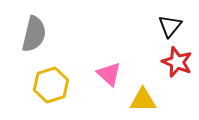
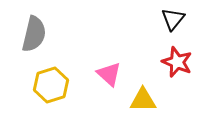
black triangle: moved 3 px right, 7 px up
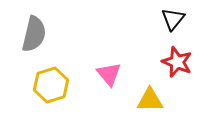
pink triangle: rotated 8 degrees clockwise
yellow triangle: moved 7 px right
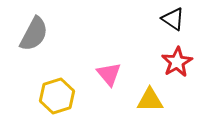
black triangle: rotated 35 degrees counterclockwise
gray semicircle: rotated 15 degrees clockwise
red star: rotated 20 degrees clockwise
yellow hexagon: moved 6 px right, 11 px down
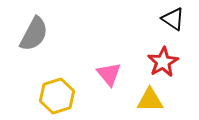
red star: moved 14 px left
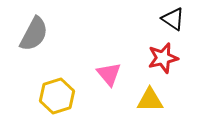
red star: moved 4 px up; rotated 16 degrees clockwise
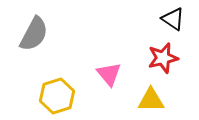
yellow triangle: moved 1 px right
